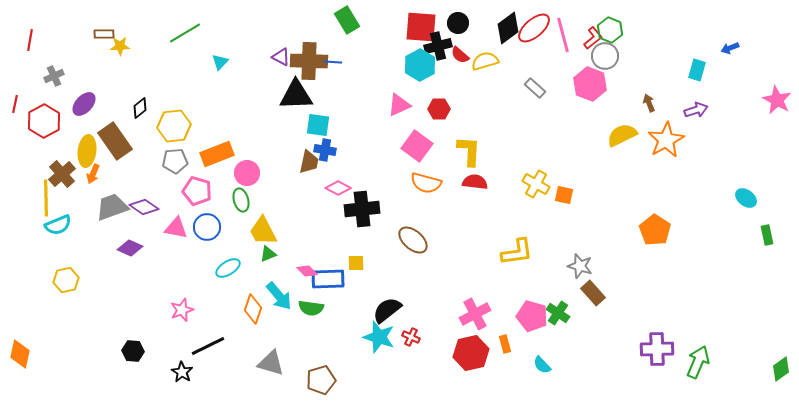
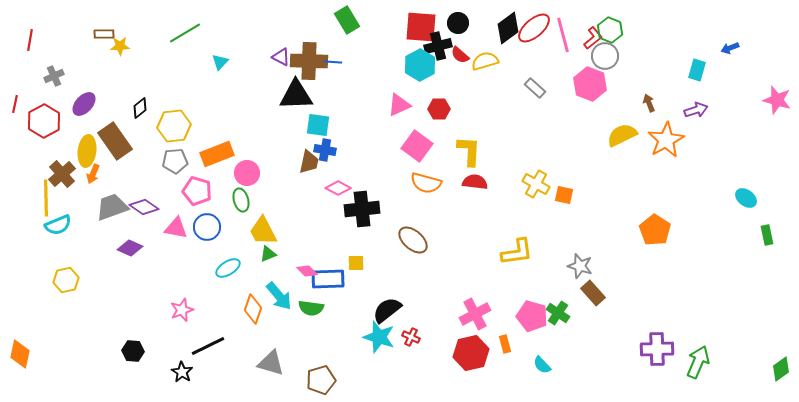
pink star at (777, 100): rotated 12 degrees counterclockwise
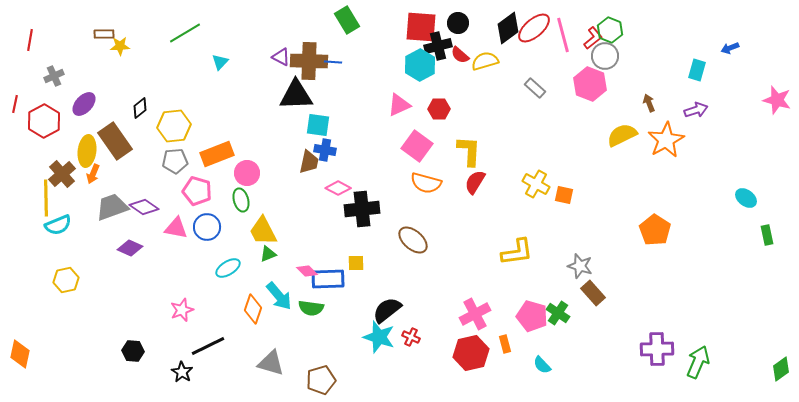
red semicircle at (475, 182): rotated 65 degrees counterclockwise
